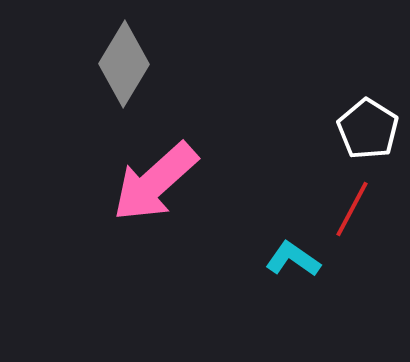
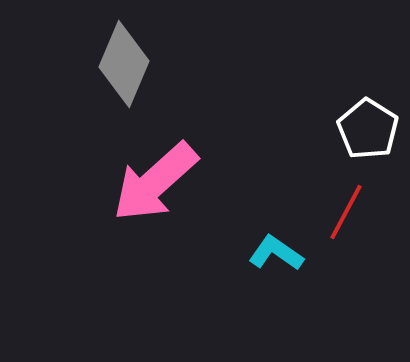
gray diamond: rotated 8 degrees counterclockwise
red line: moved 6 px left, 3 px down
cyan L-shape: moved 17 px left, 6 px up
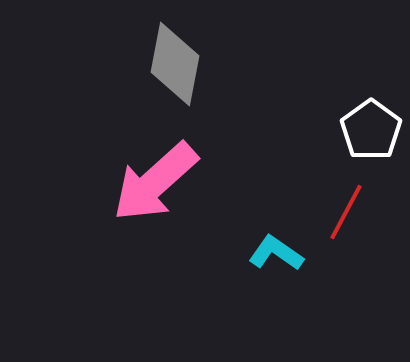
gray diamond: moved 51 px right; rotated 12 degrees counterclockwise
white pentagon: moved 3 px right, 1 px down; rotated 4 degrees clockwise
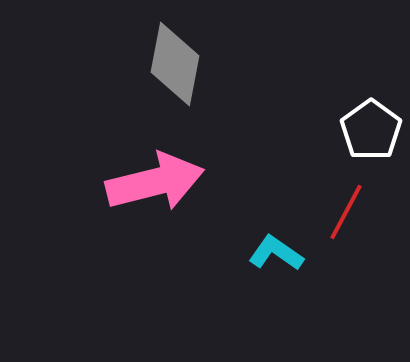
pink arrow: rotated 152 degrees counterclockwise
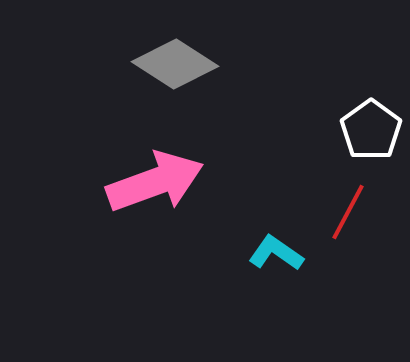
gray diamond: rotated 68 degrees counterclockwise
pink arrow: rotated 6 degrees counterclockwise
red line: moved 2 px right
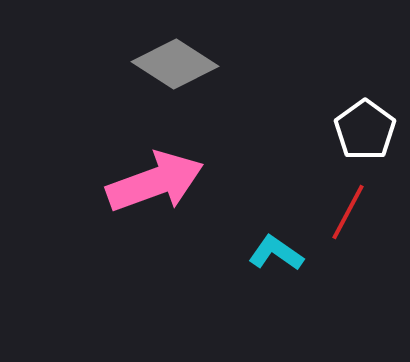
white pentagon: moved 6 px left
